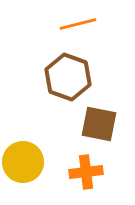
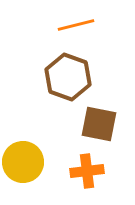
orange line: moved 2 px left, 1 px down
orange cross: moved 1 px right, 1 px up
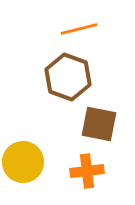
orange line: moved 3 px right, 4 px down
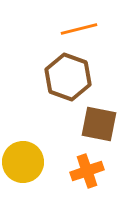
orange cross: rotated 12 degrees counterclockwise
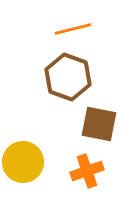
orange line: moved 6 px left
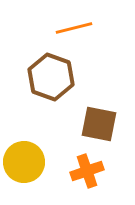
orange line: moved 1 px right, 1 px up
brown hexagon: moved 17 px left
yellow circle: moved 1 px right
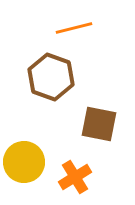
orange cross: moved 12 px left, 6 px down; rotated 12 degrees counterclockwise
